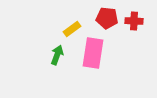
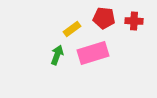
red pentagon: moved 3 px left
pink rectangle: rotated 64 degrees clockwise
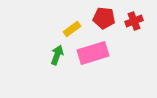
red cross: rotated 24 degrees counterclockwise
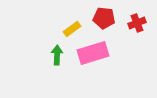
red cross: moved 3 px right, 2 px down
green arrow: rotated 18 degrees counterclockwise
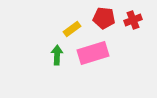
red cross: moved 4 px left, 3 px up
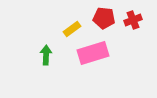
green arrow: moved 11 px left
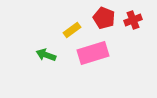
red pentagon: rotated 15 degrees clockwise
yellow rectangle: moved 1 px down
green arrow: rotated 72 degrees counterclockwise
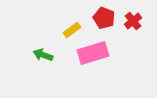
red cross: moved 1 px down; rotated 18 degrees counterclockwise
green arrow: moved 3 px left
